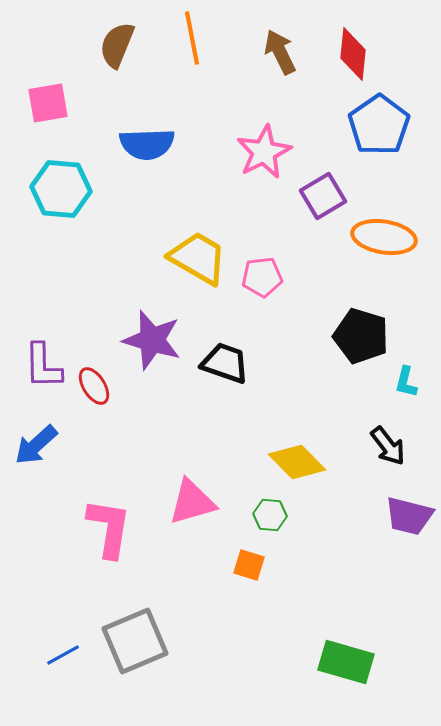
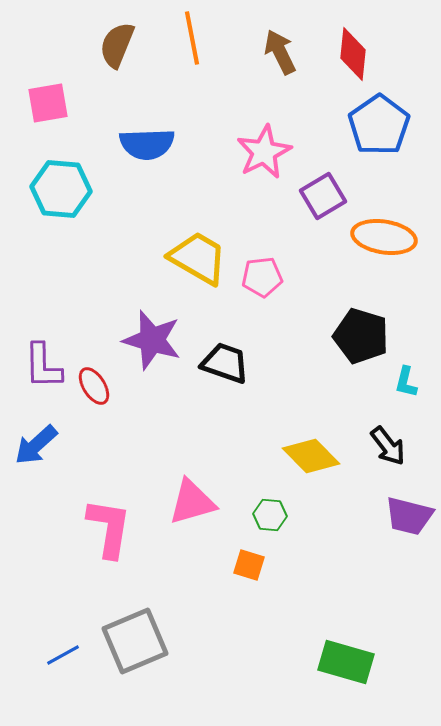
yellow diamond: moved 14 px right, 6 px up
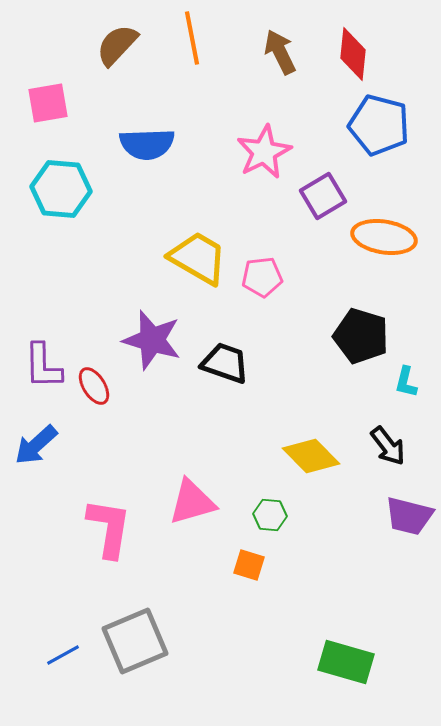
brown semicircle: rotated 21 degrees clockwise
blue pentagon: rotated 22 degrees counterclockwise
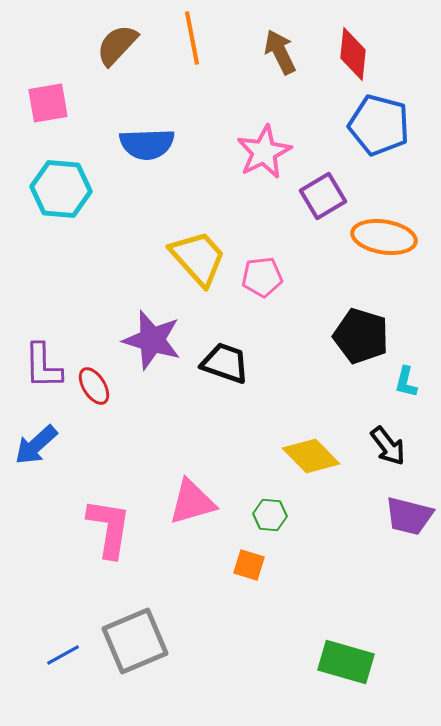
yellow trapezoid: rotated 18 degrees clockwise
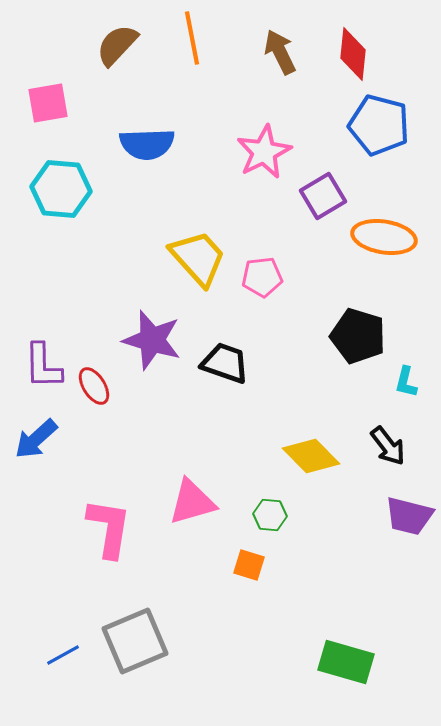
black pentagon: moved 3 px left
blue arrow: moved 6 px up
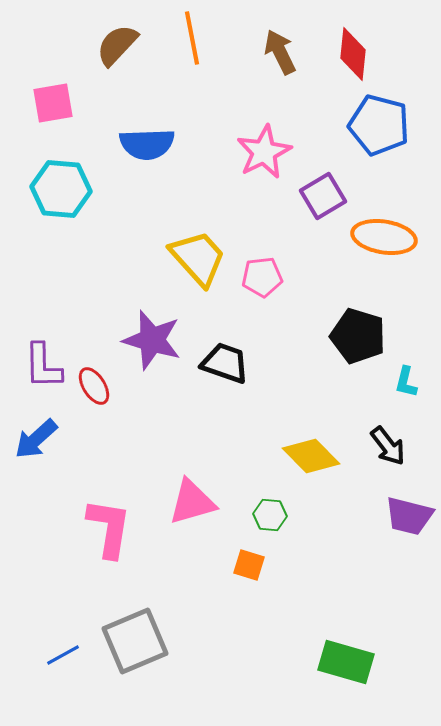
pink square: moved 5 px right
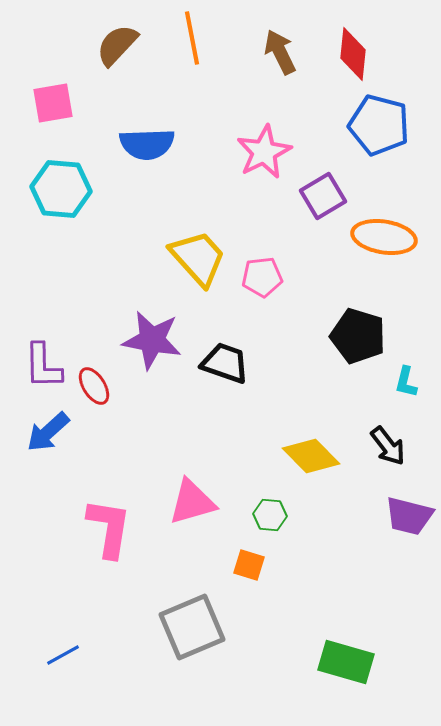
purple star: rotated 6 degrees counterclockwise
blue arrow: moved 12 px right, 7 px up
gray square: moved 57 px right, 14 px up
